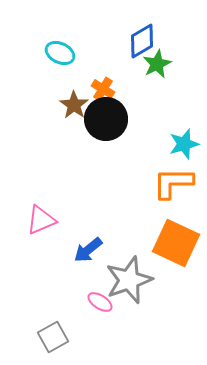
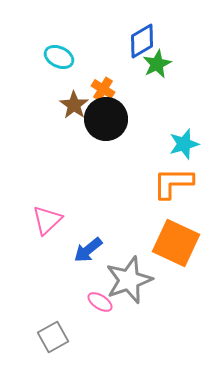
cyan ellipse: moved 1 px left, 4 px down
pink triangle: moved 6 px right; rotated 20 degrees counterclockwise
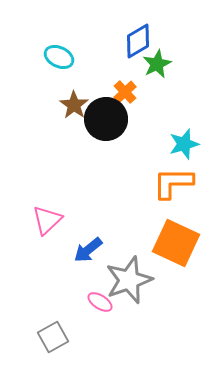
blue diamond: moved 4 px left
orange cross: moved 22 px right, 3 px down; rotated 15 degrees clockwise
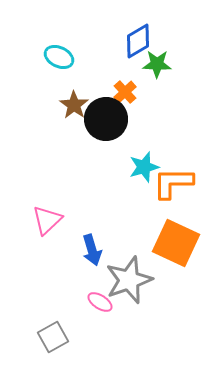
green star: rotated 28 degrees clockwise
cyan star: moved 40 px left, 23 px down
blue arrow: moved 4 px right; rotated 68 degrees counterclockwise
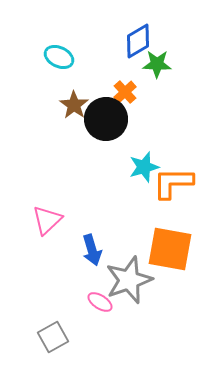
orange square: moved 6 px left, 6 px down; rotated 15 degrees counterclockwise
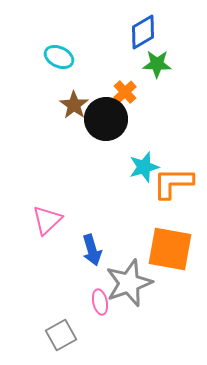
blue diamond: moved 5 px right, 9 px up
gray star: moved 3 px down
pink ellipse: rotated 45 degrees clockwise
gray square: moved 8 px right, 2 px up
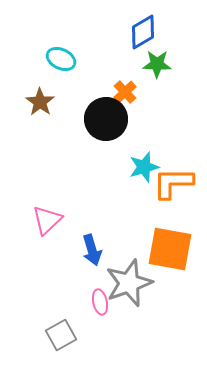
cyan ellipse: moved 2 px right, 2 px down
brown star: moved 34 px left, 3 px up
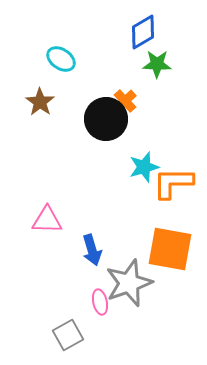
cyan ellipse: rotated 8 degrees clockwise
orange cross: moved 9 px down
pink triangle: rotated 44 degrees clockwise
gray square: moved 7 px right
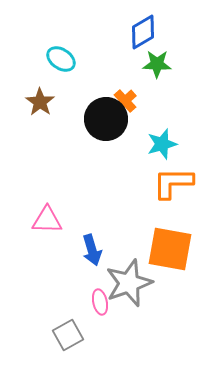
cyan star: moved 18 px right, 23 px up
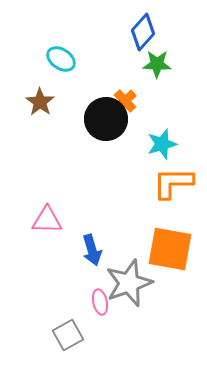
blue diamond: rotated 18 degrees counterclockwise
